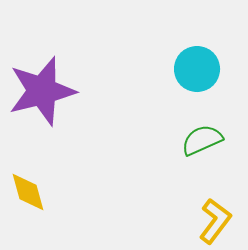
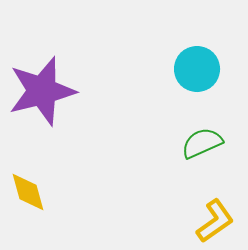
green semicircle: moved 3 px down
yellow L-shape: rotated 18 degrees clockwise
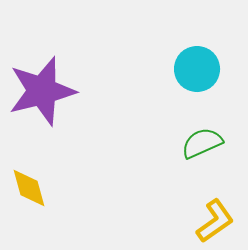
yellow diamond: moved 1 px right, 4 px up
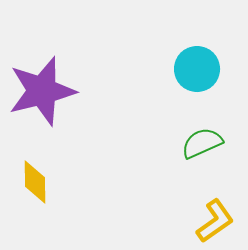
yellow diamond: moved 6 px right, 6 px up; rotated 15 degrees clockwise
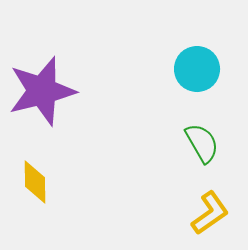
green semicircle: rotated 84 degrees clockwise
yellow L-shape: moved 5 px left, 8 px up
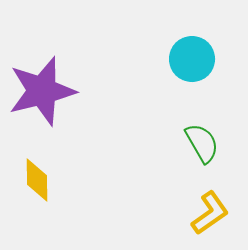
cyan circle: moved 5 px left, 10 px up
yellow diamond: moved 2 px right, 2 px up
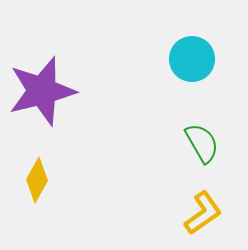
yellow diamond: rotated 30 degrees clockwise
yellow L-shape: moved 7 px left
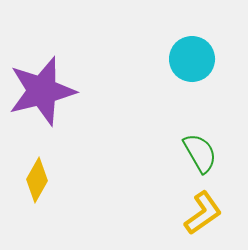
green semicircle: moved 2 px left, 10 px down
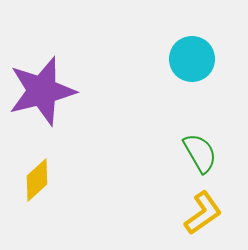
yellow diamond: rotated 18 degrees clockwise
